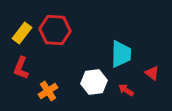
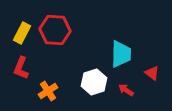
yellow rectangle: rotated 10 degrees counterclockwise
white hexagon: rotated 10 degrees counterclockwise
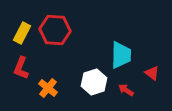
cyan trapezoid: moved 1 px down
orange cross: moved 3 px up; rotated 18 degrees counterclockwise
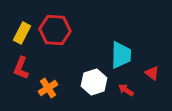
orange cross: rotated 18 degrees clockwise
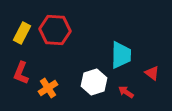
red L-shape: moved 5 px down
red arrow: moved 2 px down
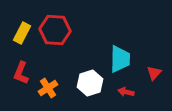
cyan trapezoid: moved 1 px left, 4 px down
red triangle: moved 2 px right; rotated 35 degrees clockwise
white hexagon: moved 4 px left, 1 px down
red arrow: rotated 21 degrees counterclockwise
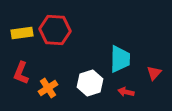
yellow rectangle: rotated 55 degrees clockwise
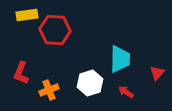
yellow rectangle: moved 5 px right, 18 px up
red triangle: moved 3 px right
orange cross: moved 1 px right, 2 px down; rotated 12 degrees clockwise
red arrow: rotated 21 degrees clockwise
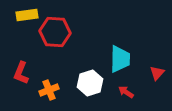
red hexagon: moved 2 px down
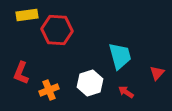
red hexagon: moved 2 px right, 2 px up
cyan trapezoid: moved 3 px up; rotated 16 degrees counterclockwise
